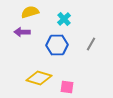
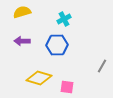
yellow semicircle: moved 8 px left
cyan cross: rotated 16 degrees clockwise
purple arrow: moved 9 px down
gray line: moved 11 px right, 22 px down
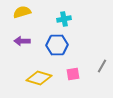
cyan cross: rotated 16 degrees clockwise
pink square: moved 6 px right, 13 px up; rotated 16 degrees counterclockwise
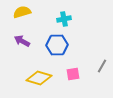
purple arrow: rotated 28 degrees clockwise
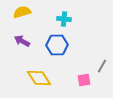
cyan cross: rotated 16 degrees clockwise
pink square: moved 11 px right, 6 px down
yellow diamond: rotated 40 degrees clockwise
